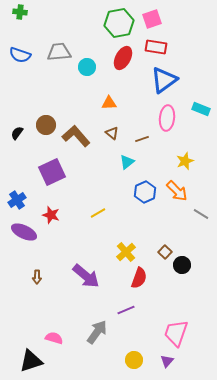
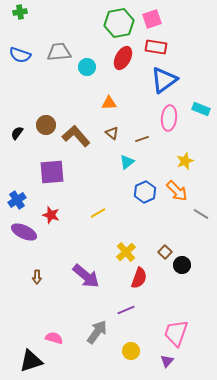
green cross: rotated 16 degrees counterclockwise
pink ellipse: moved 2 px right
purple square: rotated 20 degrees clockwise
yellow circle: moved 3 px left, 9 px up
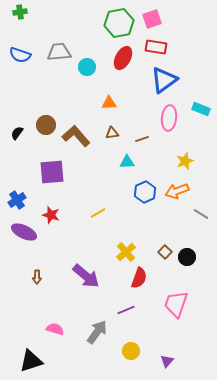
brown triangle: rotated 48 degrees counterclockwise
cyan triangle: rotated 35 degrees clockwise
orange arrow: rotated 115 degrees clockwise
black circle: moved 5 px right, 8 px up
pink trapezoid: moved 29 px up
pink semicircle: moved 1 px right, 9 px up
